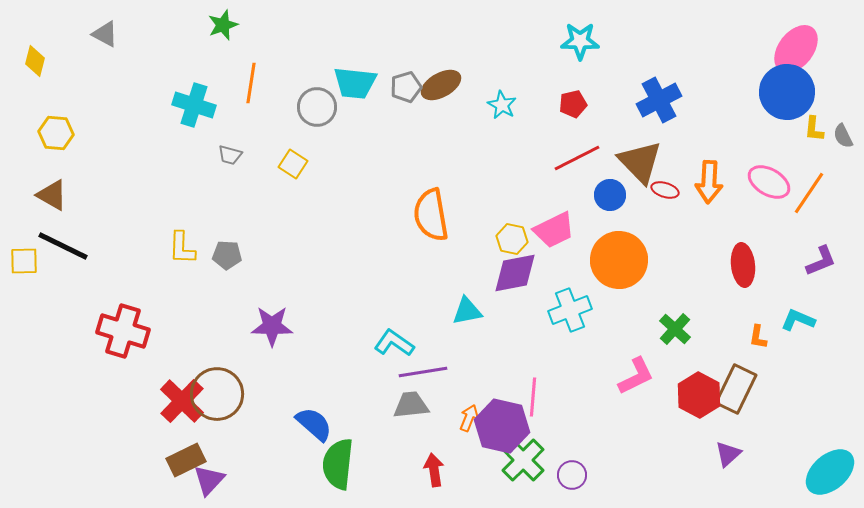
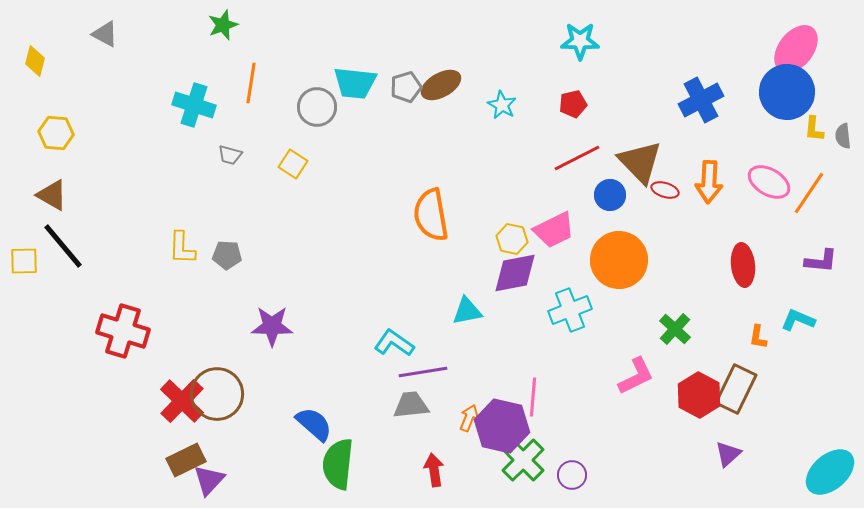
blue cross at (659, 100): moved 42 px right
gray semicircle at (843, 136): rotated 20 degrees clockwise
black line at (63, 246): rotated 24 degrees clockwise
purple L-shape at (821, 261): rotated 28 degrees clockwise
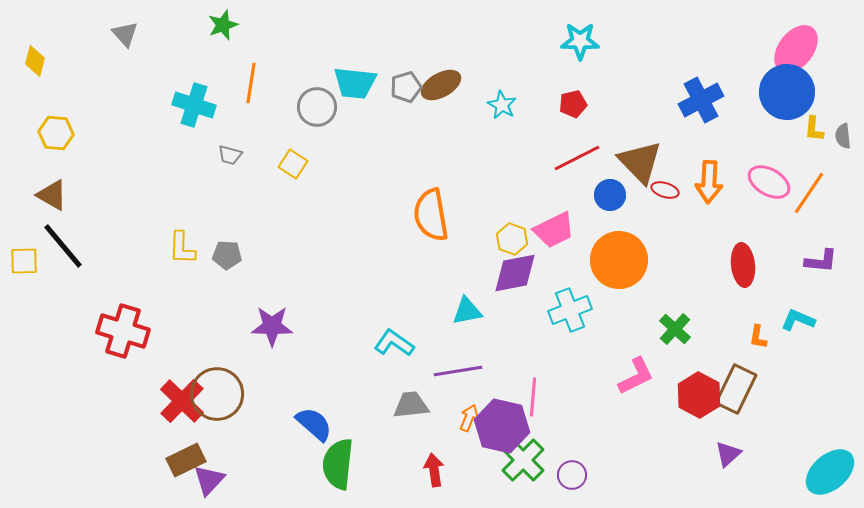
gray triangle at (105, 34): moved 20 px right; rotated 20 degrees clockwise
yellow hexagon at (512, 239): rotated 8 degrees clockwise
purple line at (423, 372): moved 35 px right, 1 px up
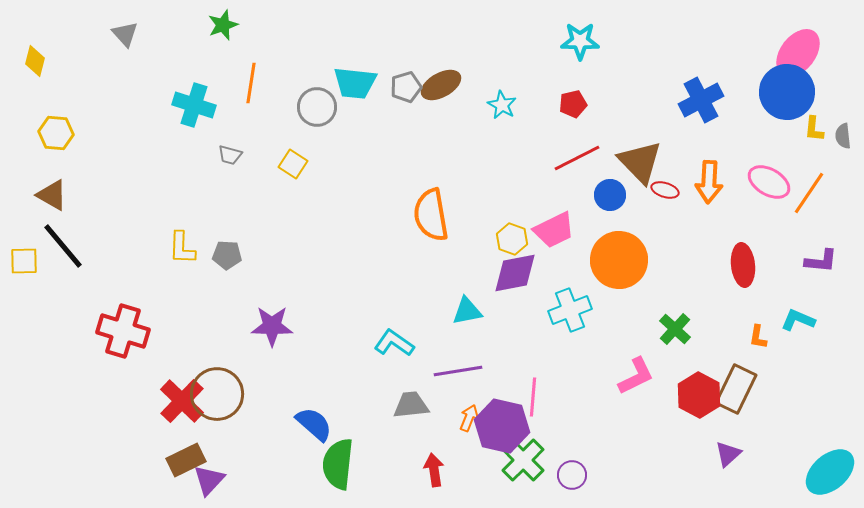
pink ellipse at (796, 49): moved 2 px right, 4 px down
